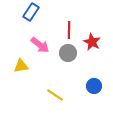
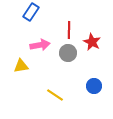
pink arrow: rotated 48 degrees counterclockwise
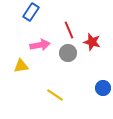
red line: rotated 24 degrees counterclockwise
red star: rotated 12 degrees counterclockwise
blue circle: moved 9 px right, 2 px down
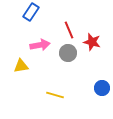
blue circle: moved 1 px left
yellow line: rotated 18 degrees counterclockwise
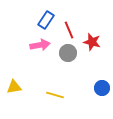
blue rectangle: moved 15 px right, 8 px down
yellow triangle: moved 7 px left, 21 px down
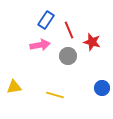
gray circle: moved 3 px down
